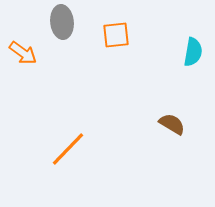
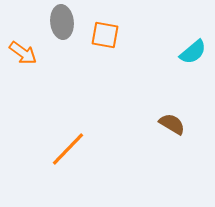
orange square: moved 11 px left; rotated 16 degrees clockwise
cyan semicircle: rotated 40 degrees clockwise
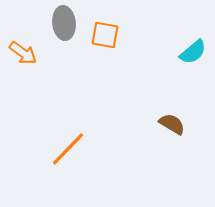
gray ellipse: moved 2 px right, 1 px down
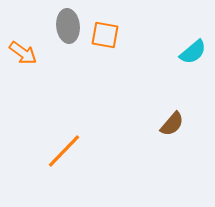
gray ellipse: moved 4 px right, 3 px down
brown semicircle: rotated 100 degrees clockwise
orange line: moved 4 px left, 2 px down
